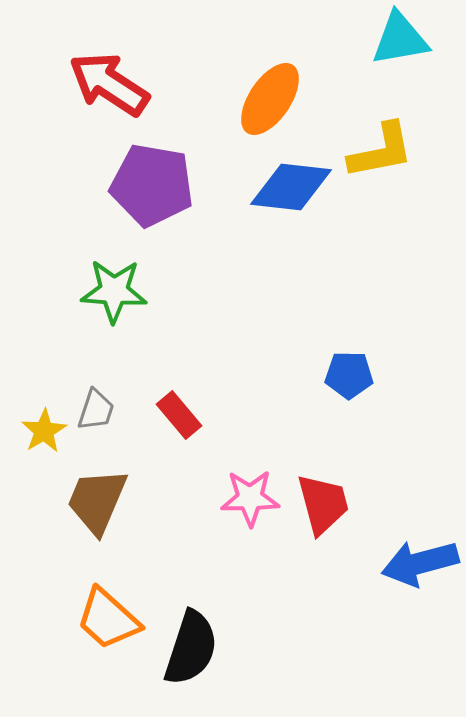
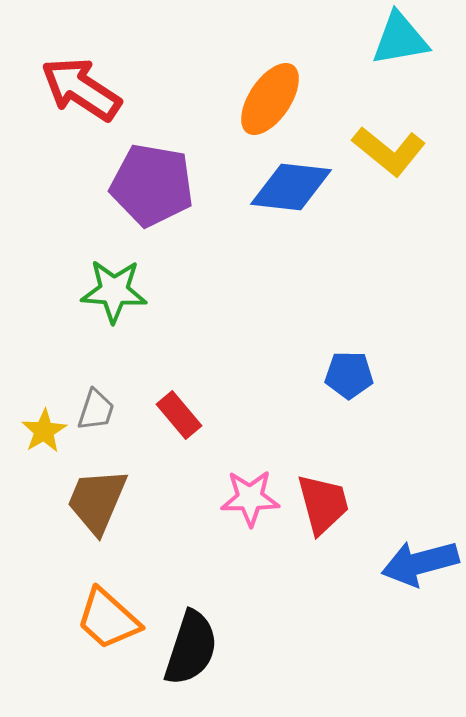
red arrow: moved 28 px left, 5 px down
yellow L-shape: moved 8 px right; rotated 50 degrees clockwise
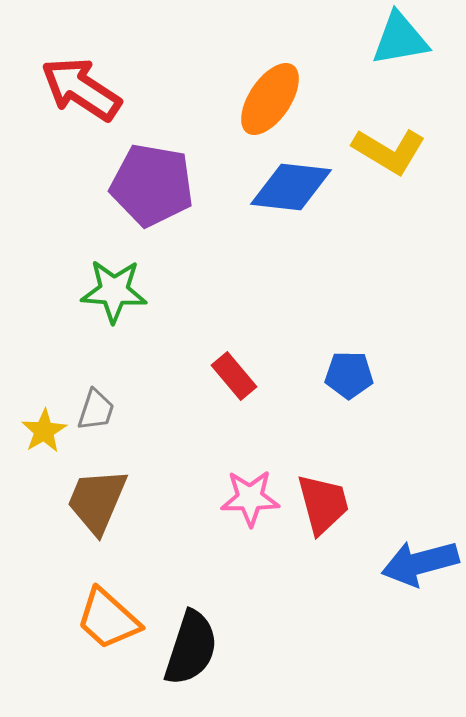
yellow L-shape: rotated 8 degrees counterclockwise
red rectangle: moved 55 px right, 39 px up
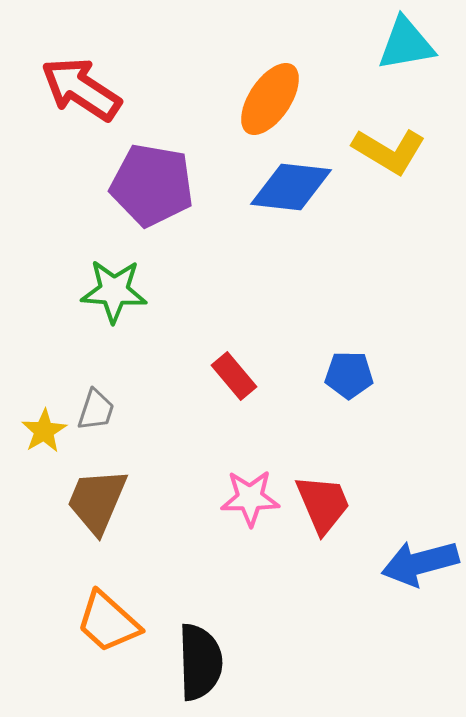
cyan triangle: moved 6 px right, 5 px down
red trapezoid: rotated 8 degrees counterclockwise
orange trapezoid: moved 3 px down
black semicircle: moved 9 px right, 14 px down; rotated 20 degrees counterclockwise
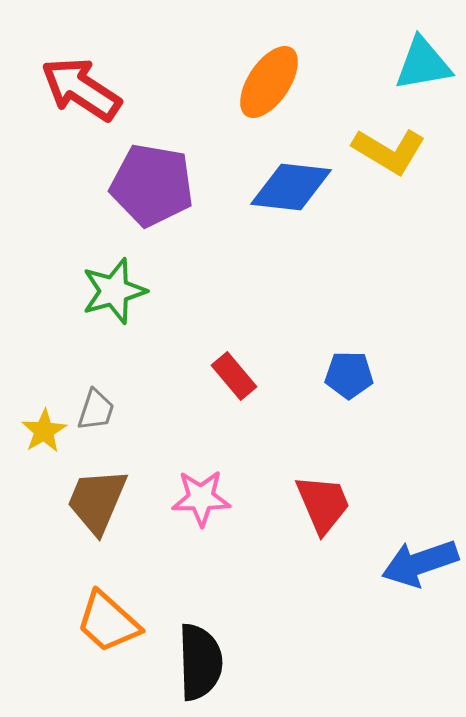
cyan triangle: moved 17 px right, 20 px down
orange ellipse: moved 1 px left, 17 px up
green star: rotated 20 degrees counterclockwise
pink star: moved 49 px left
blue arrow: rotated 4 degrees counterclockwise
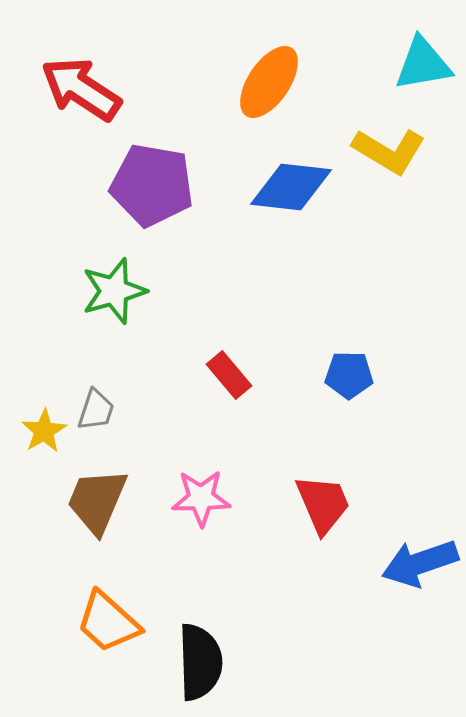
red rectangle: moved 5 px left, 1 px up
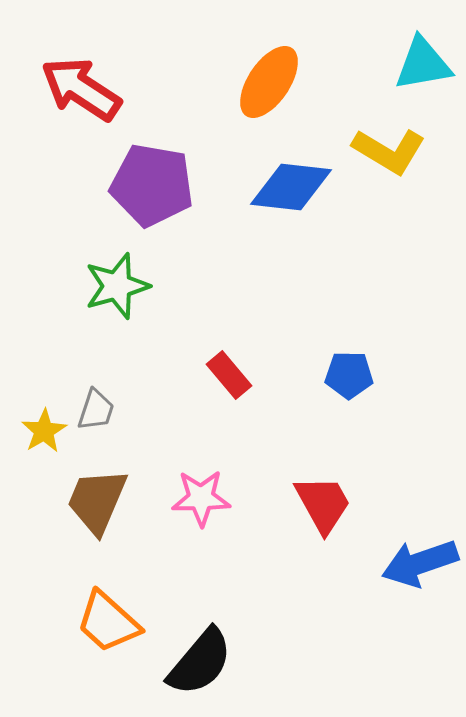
green star: moved 3 px right, 5 px up
red trapezoid: rotated 6 degrees counterclockwise
black semicircle: rotated 42 degrees clockwise
